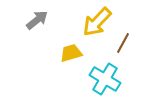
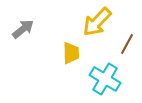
gray arrow: moved 14 px left, 9 px down
brown line: moved 4 px right, 1 px down
yellow trapezoid: rotated 105 degrees clockwise
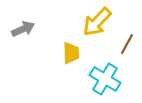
gray arrow: rotated 15 degrees clockwise
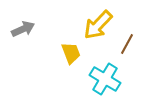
yellow arrow: moved 1 px right, 3 px down
yellow trapezoid: rotated 20 degrees counterclockwise
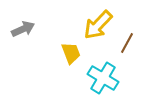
brown line: moved 1 px up
cyan cross: moved 2 px left, 1 px up
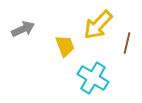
brown line: rotated 15 degrees counterclockwise
yellow trapezoid: moved 6 px left, 7 px up
cyan cross: moved 10 px left
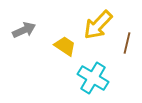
gray arrow: moved 1 px right, 1 px down
yellow trapezoid: rotated 35 degrees counterclockwise
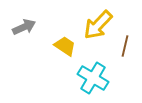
gray arrow: moved 3 px up
brown line: moved 2 px left, 3 px down
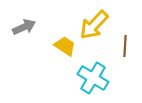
yellow arrow: moved 4 px left
brown line: rotated 10 degrees counterclockwise
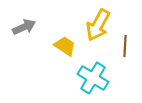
yellow arrow: moved 4 px right; rotated 16 degrees counterclockwise
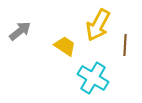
gray arrow: moved 4 px left, 4 px down; rotated 15 degrees counterclockwise
brown line: moved 1 px up
